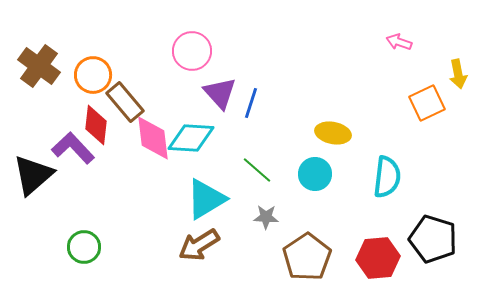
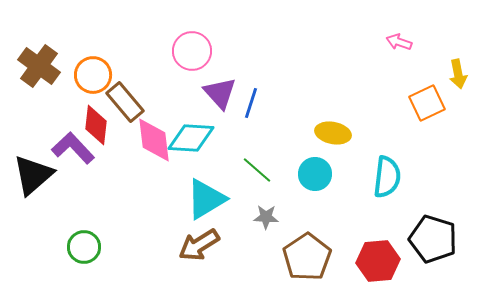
pink diamond: moved 1 px right, 2 px down
red hexagon: moved 3 px down
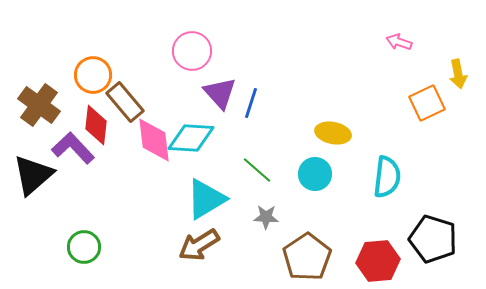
brown cross: moved 39 px down
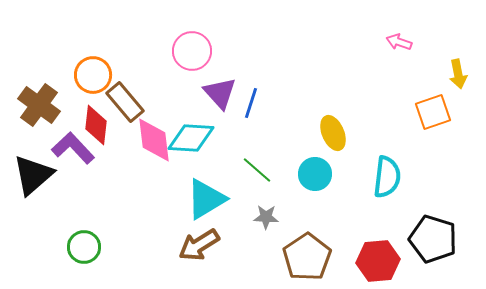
orange square: moved 6 px right, 9 px down; rotated 6 degrees clockwise
yellow ellipse: rotated 56 degrees clockwise
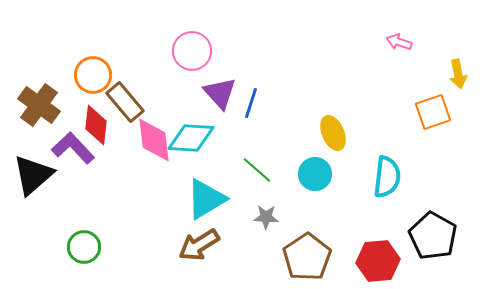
black pentagon: moved 3 px up; rotated 12 degrees clockwise
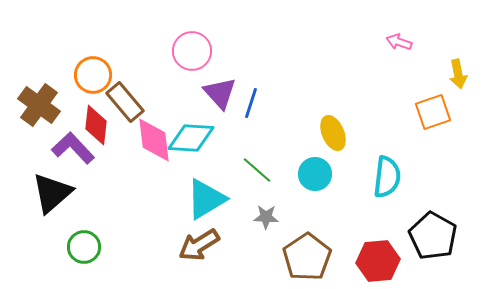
black triangle: moved 19 px right, 18 px down
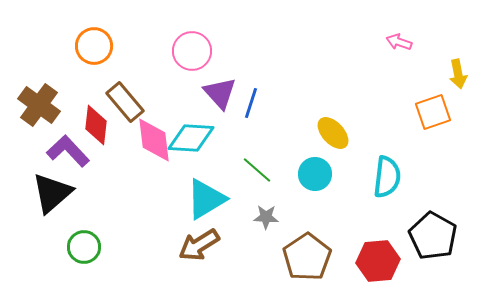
orange circle: moved 1 px right, 29 px up
yellow ellipse: rotated 20 degrees counterclockwise
purple L-shape: moved 5 px left, 3 px down
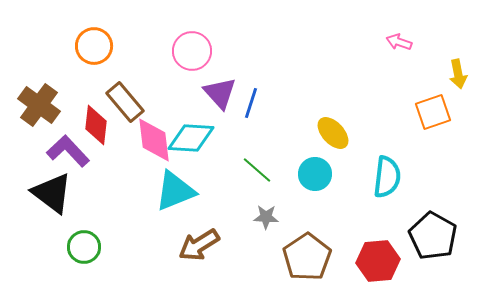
black triangle: rotated 42 degrees counterclockwise
cyan triangle: moved 31 px left, 8 px up; rotated 9 degrees clockwise
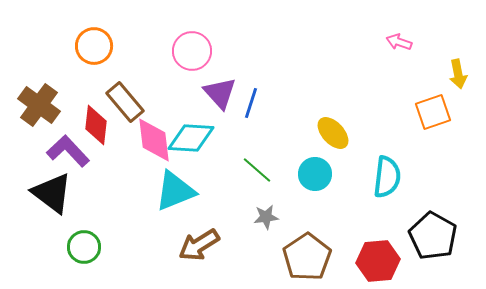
gray star: rotated 10 degrees counterclockwise
